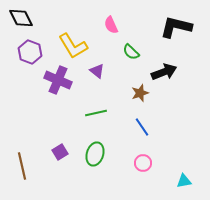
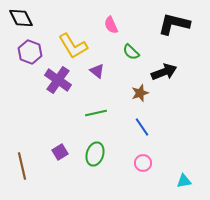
black L-shape: moved 2 px left, 3 px up
purple cross: rotated 12 degrees clockwise
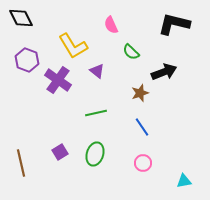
purple hexagon: moved 3 px left, 8 px down
brown line: moved 1 px left, 3 px up
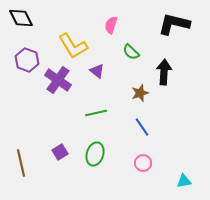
pink semicircle: rotated 42 degrees clockwise
black arrow: rotated 65 degrees counterclockwise
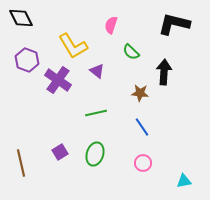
brown star: rotated 24 degrees clockwise
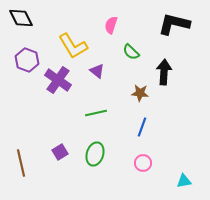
blue line: rotated 54 degrees clockwise
